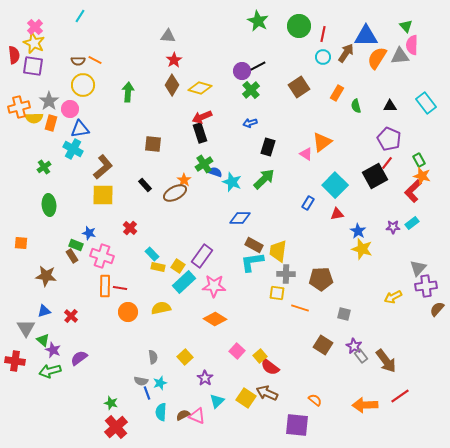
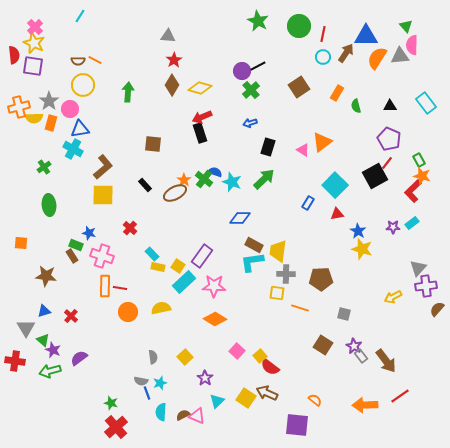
pink triangle at (306, 154): moved 3 px left, 4 px up
green cross at (204, 164): moved 15 px down; rotated 18 degrees counterclockwise
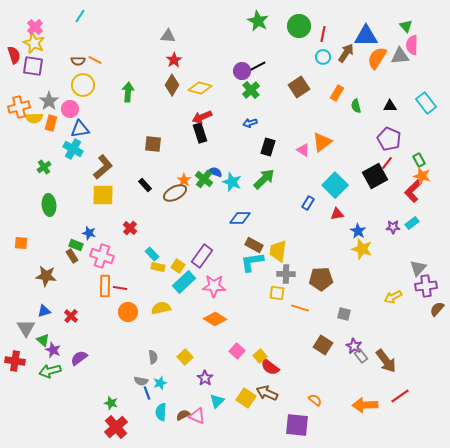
red semicircle at (14, 55): rotated 12 degrees counterclockwise
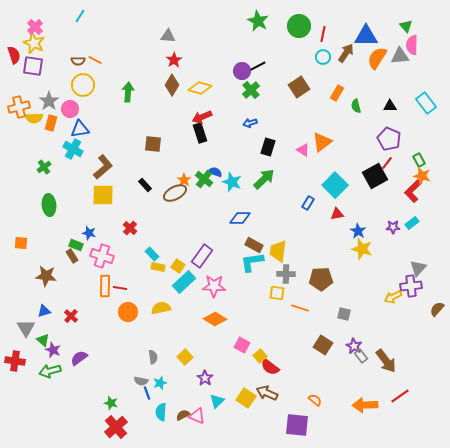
purple cross at (426, 286): moved 15 px left
pink square at (237, 351): moved 5 px right, 6 px up; rotated 14 degrees counterclockwise
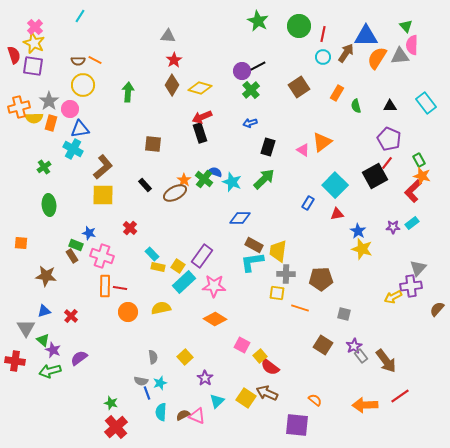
purple star at (354, 346): rotated 14 degrees clockwise
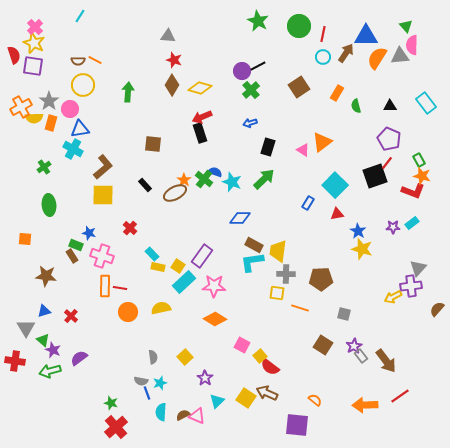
red star at (174, 60): rotated 21 degrees counterclockwise
orange cross at (19, 107): moved 2 px right; rotated 15 degrees counterclockwise
black square at (375, 176): rotated 10 degrees clockwise
red L-shape at (413, 191): rotated 115 degrees counterclockwise
orange square at (21, 243): moved 4 px right, 4 px up
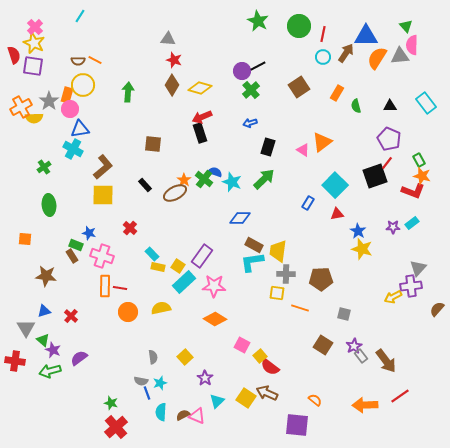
gray triangle at (168, 36): moved 3 px down
orange rectangle at (51, 123): moved 16 px right, 28 px up
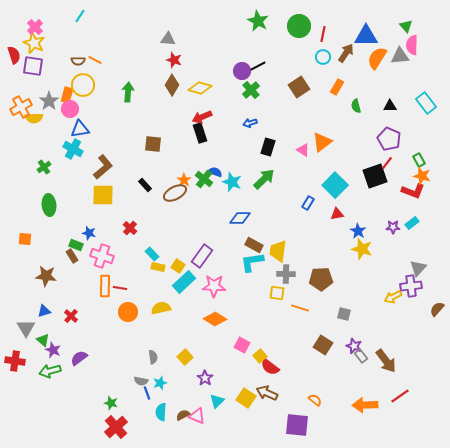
orange rectangle at (337, 93): moved 6 px up
purple star at (354, 346): rotated 21 degrees counterclockwise
